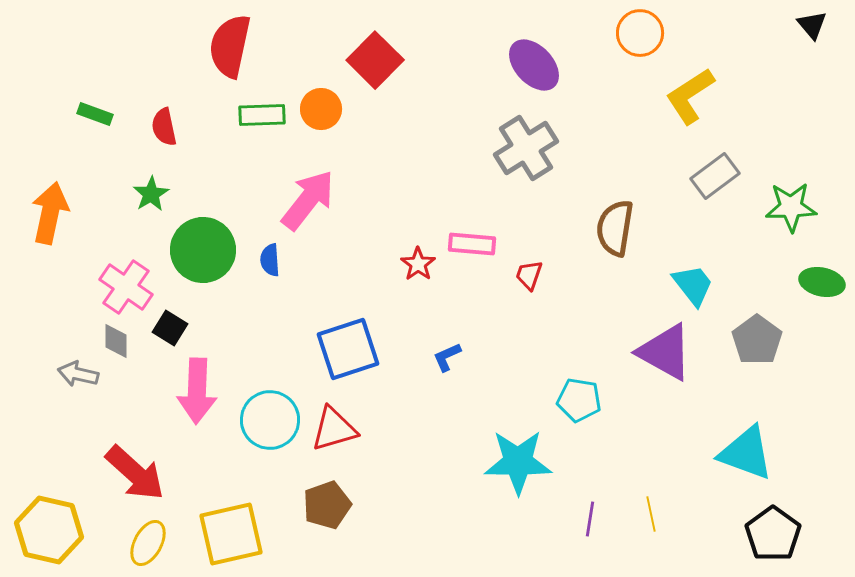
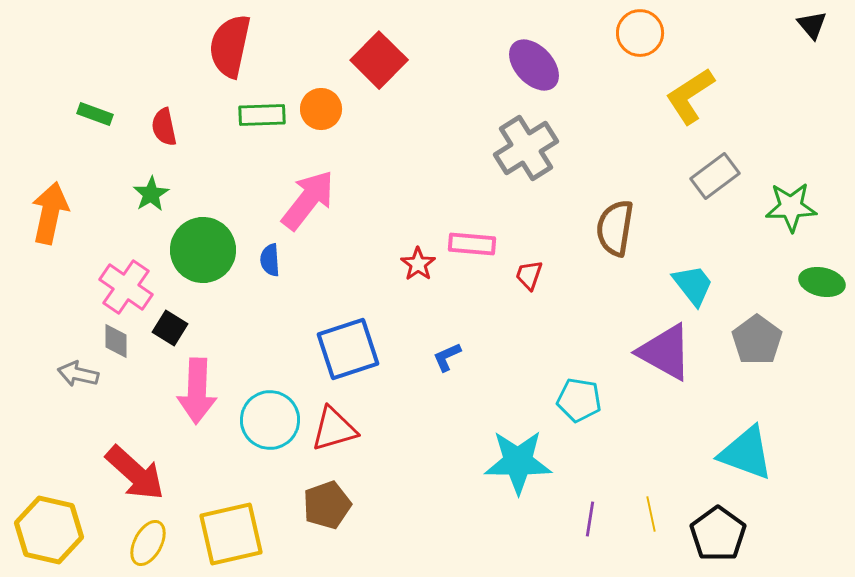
red square at (375, 60): moved 4 px right
black pentagon at (773, 534): moved 55 px left
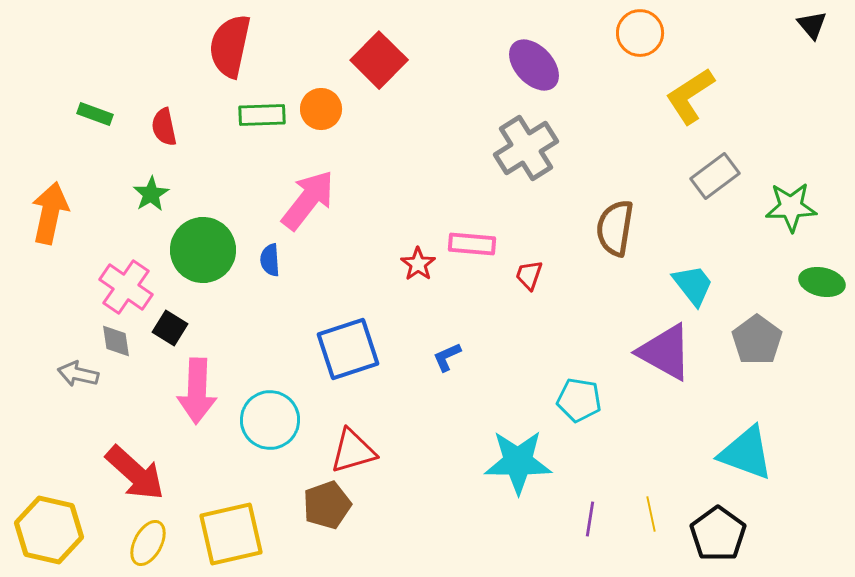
gray diamond at (116, 341): rotated 9 degrees counterclockwise
red triangle at (334, 429): moved 19 px right, 22 px down
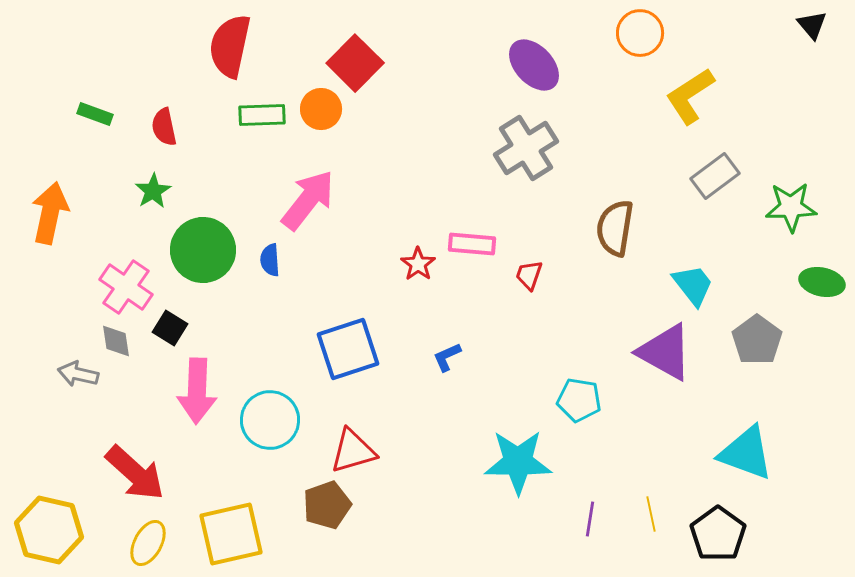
red square at (379, 60): moved 24 px left, 3 px down
green star at (151, 194): moved 2 px right, 3 px up
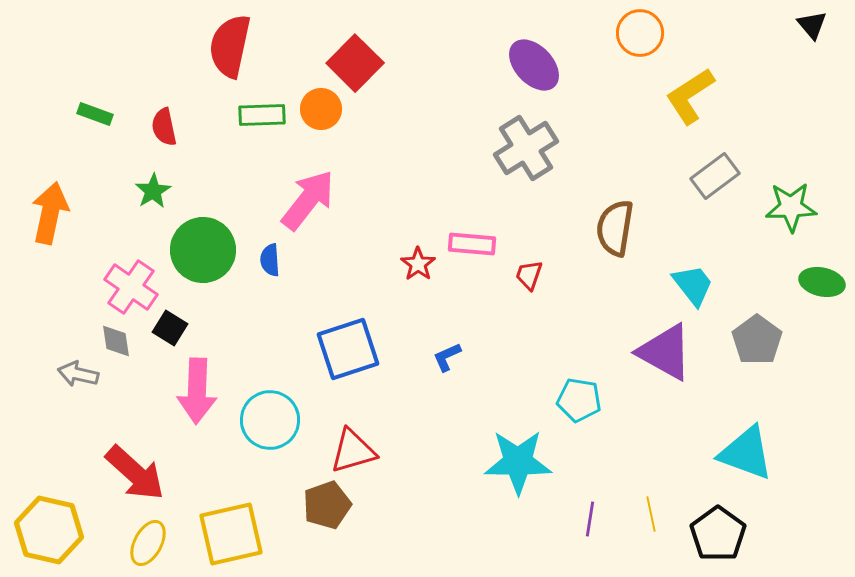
pink cross at (126, 287): moved 5 px right
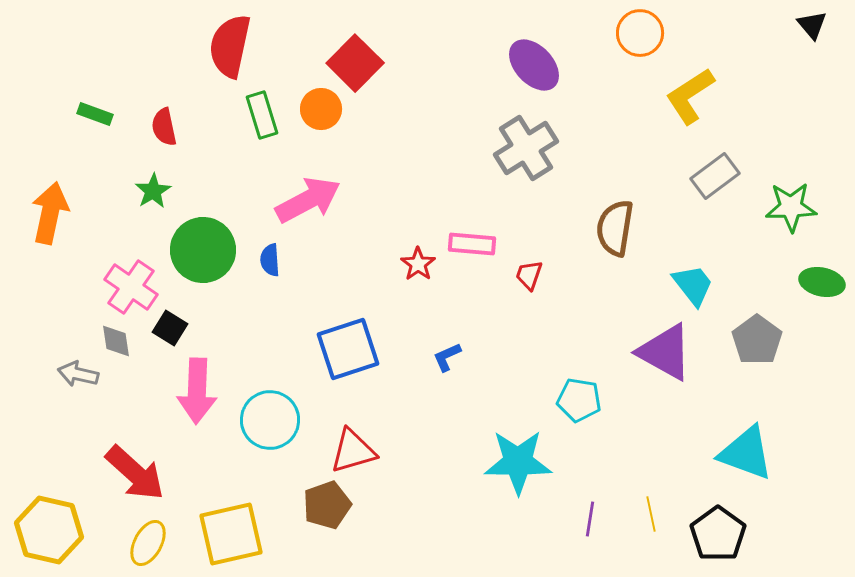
green rectangle at (262, 115): rotated 75 degrees clockwise
pink arrow at (308, 200): rotated 24 degrees clockwise
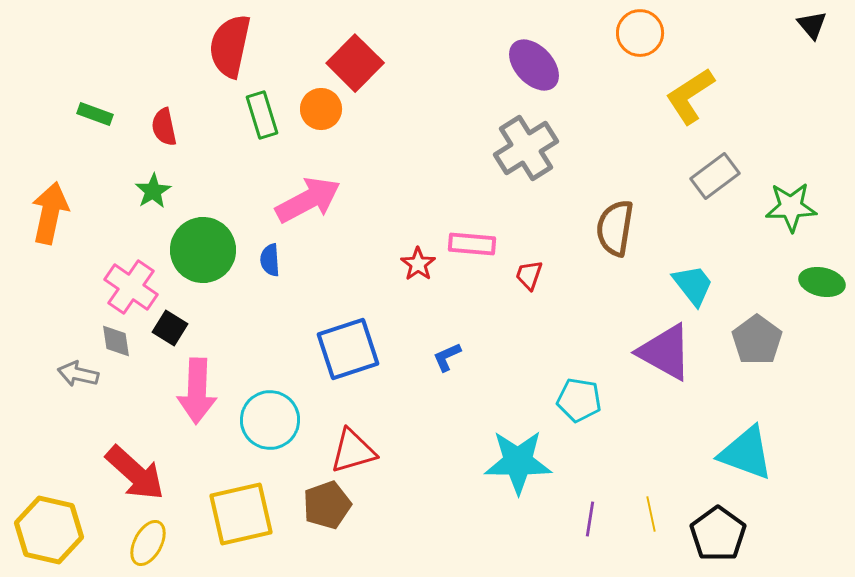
yellow square at (231, 534): moved 10 px right, 20 px up
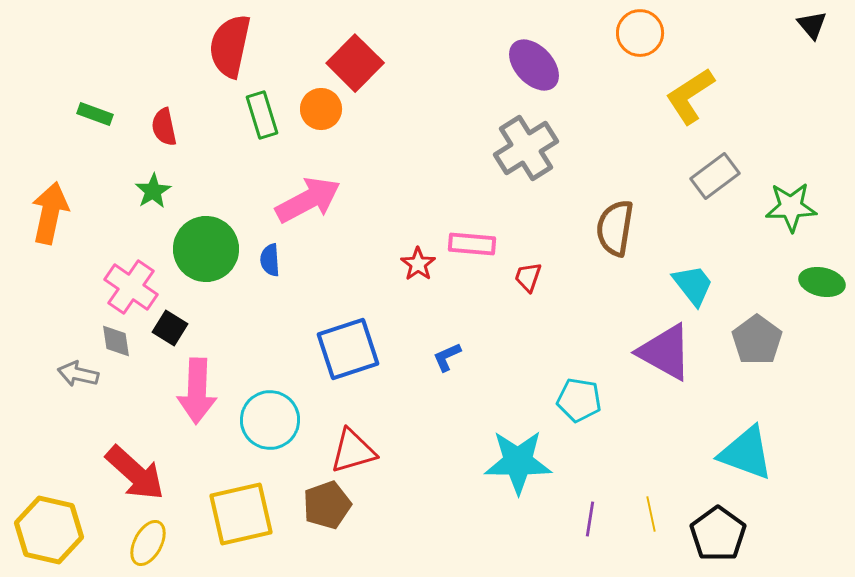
green circle at (203, 250): moved 3 px right, 1 px up
red trapezoid at (529, 275): moved 1 px left, 2 px down
